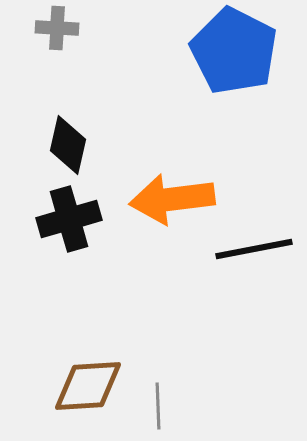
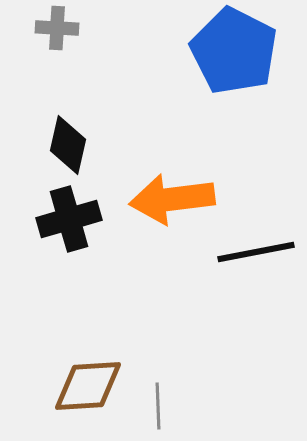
black line: moved 2 px right, 3 px down
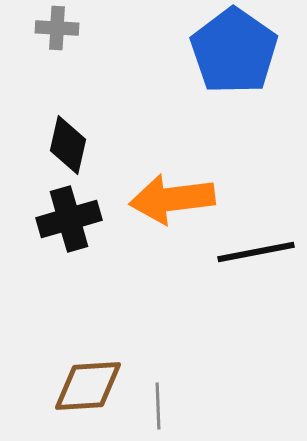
blue pentagon: rotated 8 degrees clockwise
